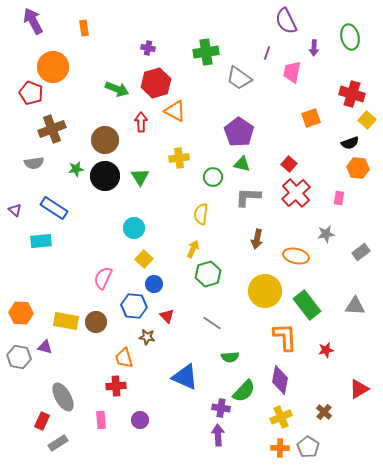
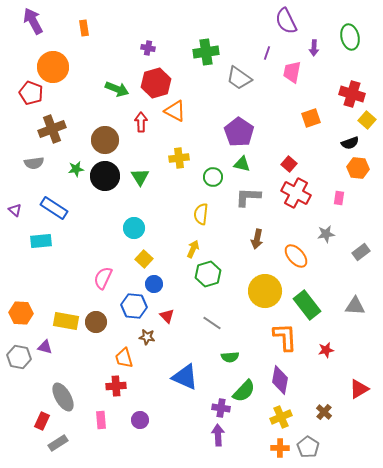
red cross at (296, 193): rotated 20 degrees counterclockwise
orange ellipse at (296, 256): rotated 35 degrees clockwise
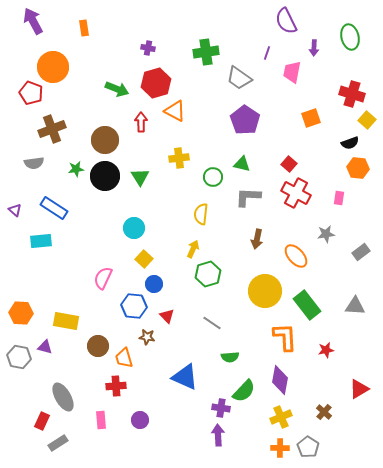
purple pentagon at (239, 132): moved 6 px right, 12 px up
brown circle at (96, 322): moved 2 px right, 24 px down
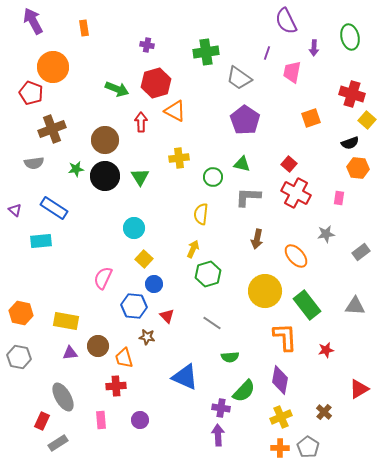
purple cross at (148, 48): moved 1 px left, 3 px up
orange hexagon at (21, 313): rotated 10 degrees clockwise
purple triangle at (45, 347): moved 25 px right, 6 px down; rotated 21 degrees counterclockwise
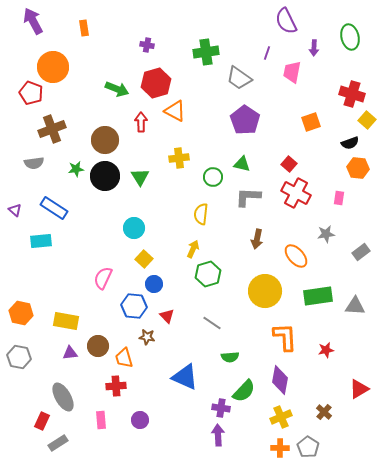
orange square at (311, 118): moved 4 px down
green rectangle at (307, 305): moved 11 px right, 9 px up; rotated 60 degrees counterclockwise
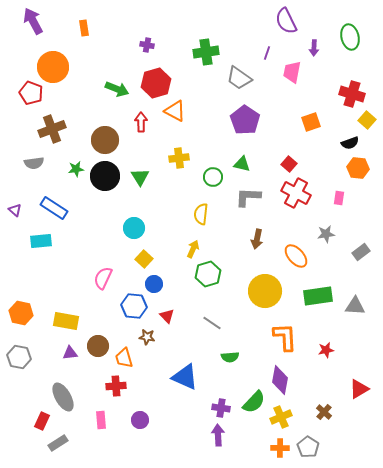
green semicircle at (244, 391): moved 10 px right, 11 px down
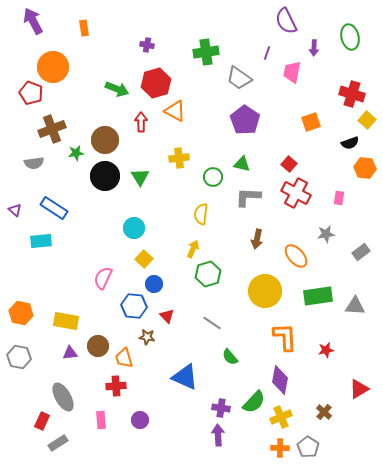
orange hexagon at (358, 168): moved 7 px right
green star at (76, 169): moved 16 px up
green semicircle at (230, 357): rotated 54 degrees clockwise
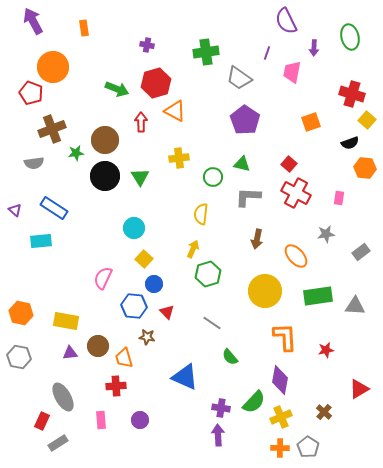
red triangle at (167, 316): moved 4 px up
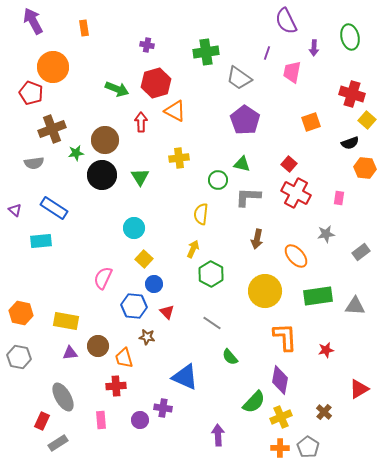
black circle at (105, 176): moved 3 px left, 1 px up
green circle at (213, 177): moved 5 px right, 3 px down
green hexagon at (208, 274): moved 3 px right; rotated 15 degrees counterclockwise
purple cross at (221, 408): moved 58 px left
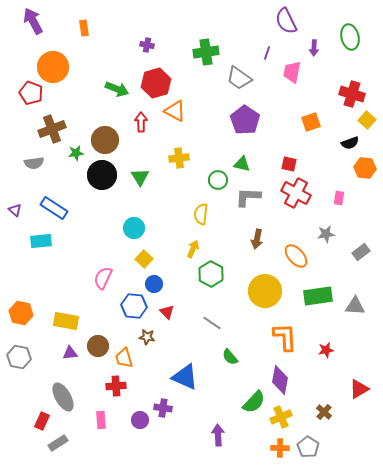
red square at (289, 164): rotated 28 degrees counterclockwise
